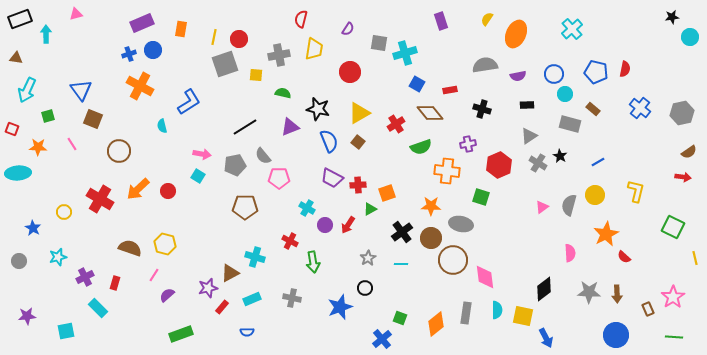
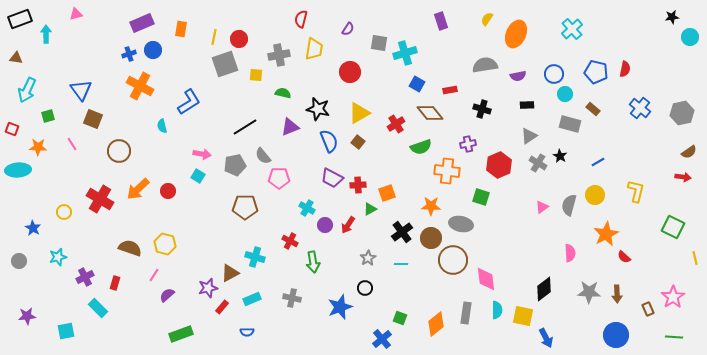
cyan ellipse at (18, 173): moved 3 px up
pink diamond at (485, 277): moved 1 px right, 2 px down
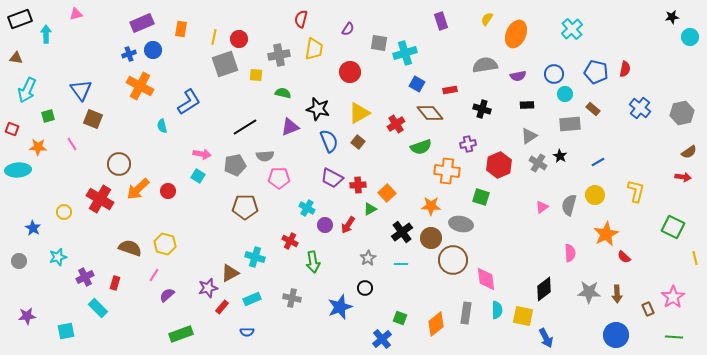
gray rectangle at (570, 124): rotated 20 degrees counterclockwise
brown circle at (119, 151): moved 13 px down
gray semicircle at (263, 156): moved 2 px right; rotated 54 degrees counterclockwise
orange square at (387, 193): rotated 24 degrees counterclockwise
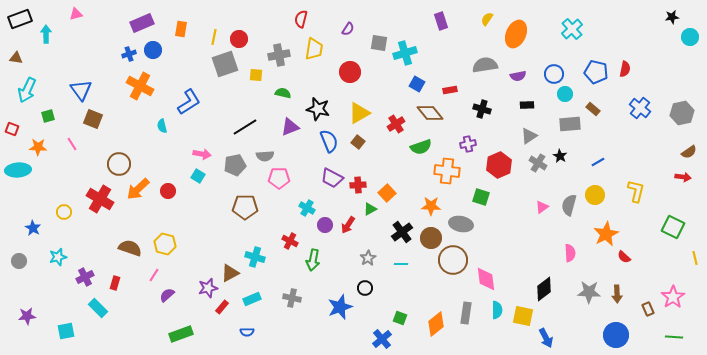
green arrow at (313, 262): moved 2 px up; rotated 20 degrees clockwise
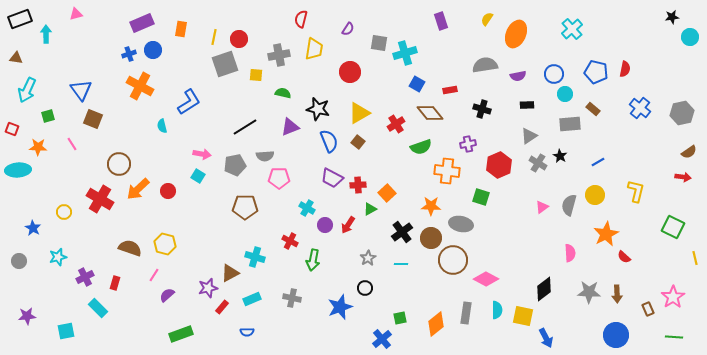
pink diamond at (486, 279): rotated 55 degrees counterclockwise
green square at (400, 318): rotated 32 degrees counterclockwise
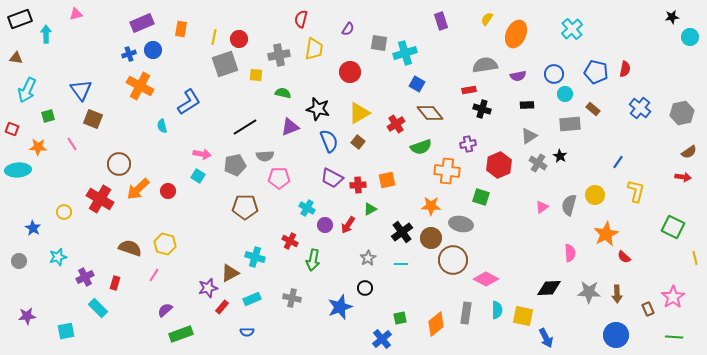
red rectangle at (450, 90): moved 19 px right
blue line at (598, 162): moved 20 px right; rotated 24 degrees counterclockwise
orange square at (387, 193): moved 13 px up; rotated 30 degrees clockwise
black diamond at (544, 289): moved 5 px right, 1 px up; rotated 35 degrees clockwise
purple semicircle at (167, 295): moved 2 px left, 15 px down
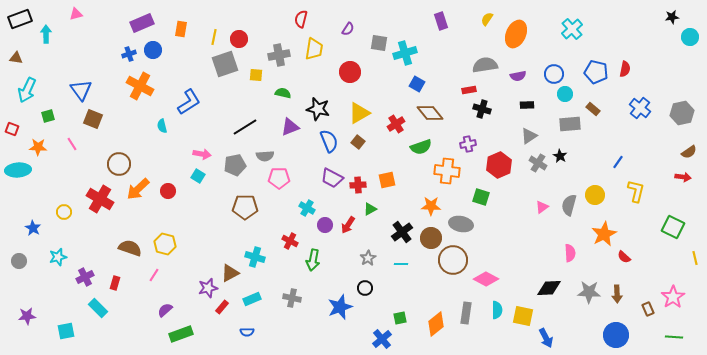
orange star at (606, 234): moved 2 px left
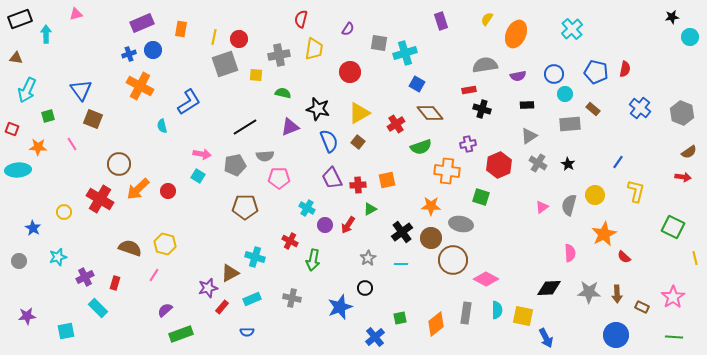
gray hexagon at (682, 113): rotated 25 degrees counterclockwise
black star at (560, 156): moved 8 px right, 8 px down
purple trapezoid at (332, 178): rotated 35 degrees clockwise
brown rectangle at (648, 309): moved 6 px left, 2 px up; rotated 40 degrees counterclockwise
blue cross at (382, 339): moved 7 px left, 2 px up
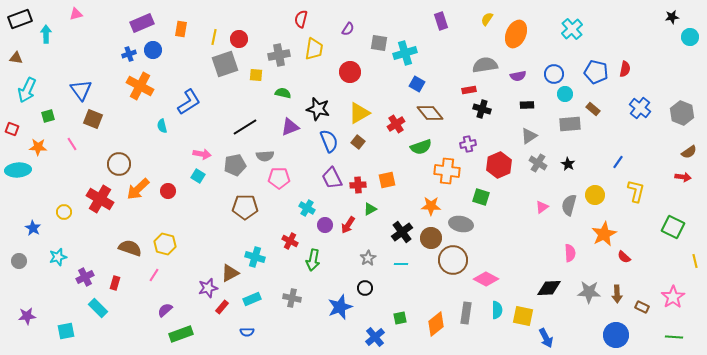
yellow line at (695, 258): moved 3 px down
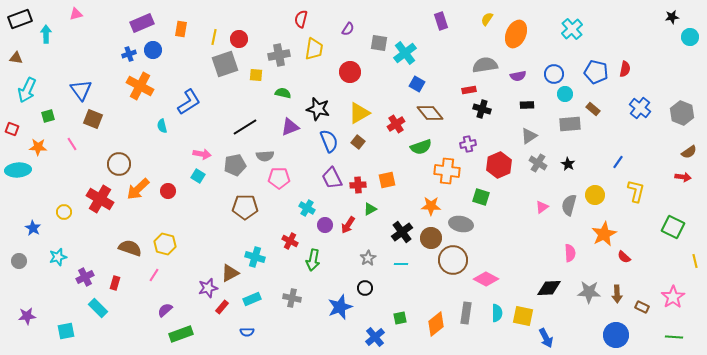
cyan cross at (405, 53): rotated 20 degrees counterclockwise
cyan semicircle at (497, 310): moved 3 px down
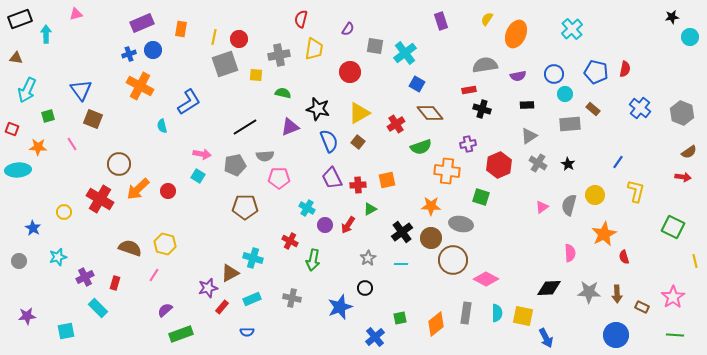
gray square at (379, 43): moved 4 px left, 3 px down
cyan cross at (255, 257): moved 2 px left, 1 px down
red semicircle at (624, 257): rotated 32 degrees clockwise
green line at (674, 337): moved 1 px right, 2 px up
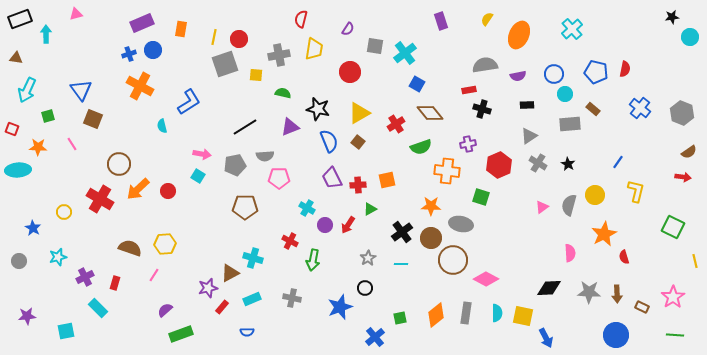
orange ellipse at (516, 34): moved 3 px right, 1 px down
yellow hexagon at (165, 244): rotated 20 degrees counterclockwise
orange diamond at (436, 324): moved 9 px up
